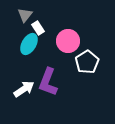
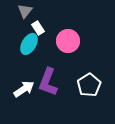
gray triangle: moved 4 px up
white pentagon: moved 2 px right, 23 px down
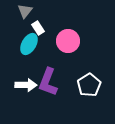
white arrow: moved 2 px right, 4 px up; rotated 35 degrees clockwise
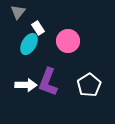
gray triangle: moved 7 px left, 1 px down
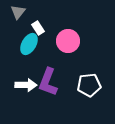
white pentagon: rotated 25 degrees clockwise
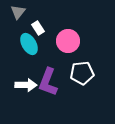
cyan ellipse: rotated 60 degrees counterclockwise
white pentagon: moved 7 px left, 12 px up
